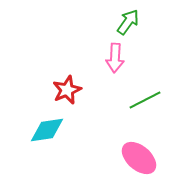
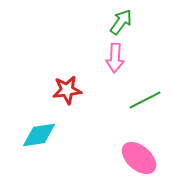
green arrow: moved 7 px left
red star: rotated 16 degrees clockwise
cyan diamond: moved 8 px left, 5 px down
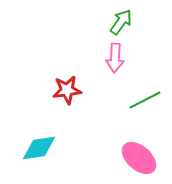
cyan diamond: moved 13 px down
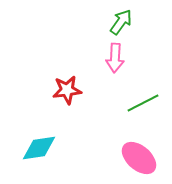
green line: moved 2 px left, 3 px down
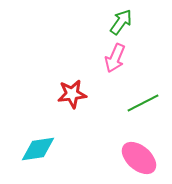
pink arrow: rotated 20 degrees clockwise
red star: moved 5 px right, 4 px down
cyan diamond: moved 1 px left, 1 px down
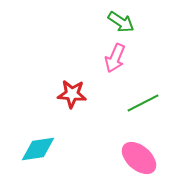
green arrow: rotated 88 degrees clockwise
red star: rotated 12 degrees clockwise
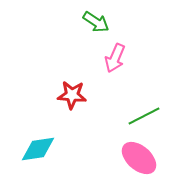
green arrow: moved 25 px left
red star: moved 1 px down
green line: moved 1 px right, 13 px down
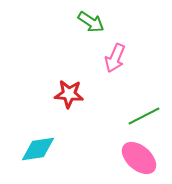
green arrow: moved 5 px left
red star: moved 3 px left, 1 px up
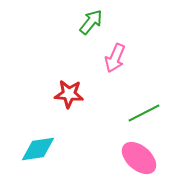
green arrow: rotated 84 degrees counterclockwise
green line: moved 3 px up
